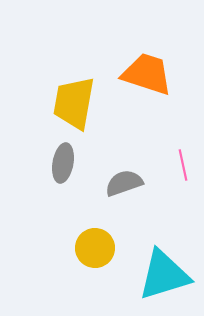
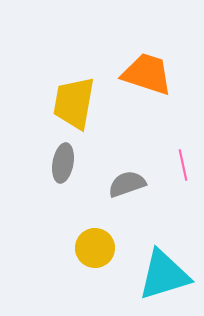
gray semicircle: moved 3 px right, 1 px down
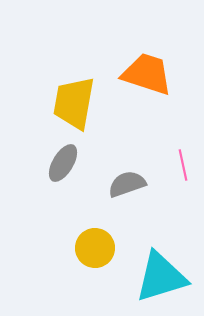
gray ellipse: rotated 21 degrees clockwise
cyan triangle: moved 3 px left, 2 px down
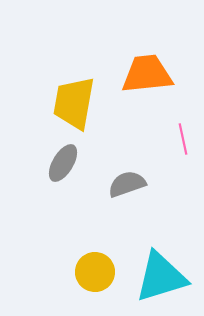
orange trapezoid: rotated 24 degrees counterclockwise
pink line: moved 26 px up
yellow circle: moved 24 px down
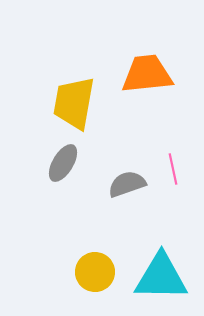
pink line: moved 10 px left, 30 px down
cyan triangle: rotated 18 degrees clockwise
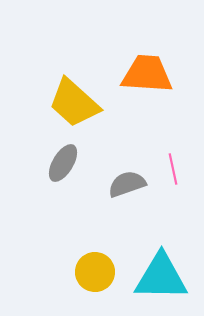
orange trapezoid: rotated 10 degrees clockwise
yellow trapezoid: rotated 58 degrees counterclockwise
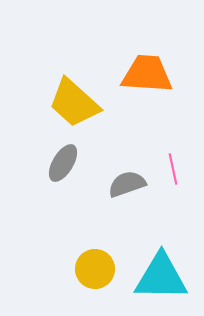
yellow circle: moved 3 px up
